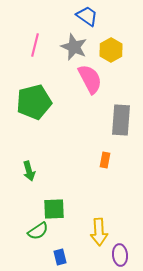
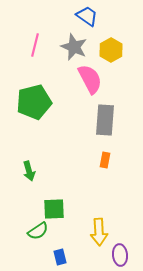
gray rectangle: moved 16 px left
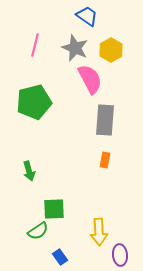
gray star: moved 1 px right, 1 px down
blue rectangle: rotated 21 degrees counterclockwise
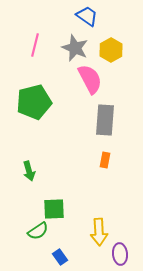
purple ellipse: moved 1 px up
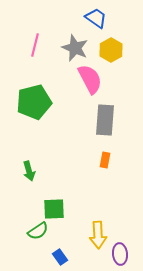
blue trapezoid: moved 9 px right, 2 px down
yellow arrow: moved 1 px left, 3 px down
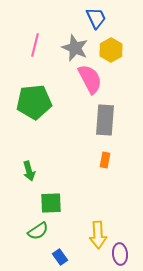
blue trapezoid: rotated 30 degrees clockwise
green pentagon: rotated 8 degrees clockwise
green square: moved 3 px left, 6 px up
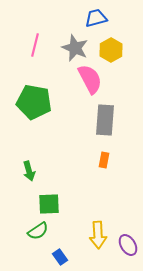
blue trapezoid: rotated 80 degrees counterclockwise
green pentagon: rotated 16 degrees clockwise
orange rectangle: moved 1 px left
green square: moved 2 px left, 1 px down
purple ellipse: moved 8 px right, 9 px up; rotated 25 degrees counterclockwise
